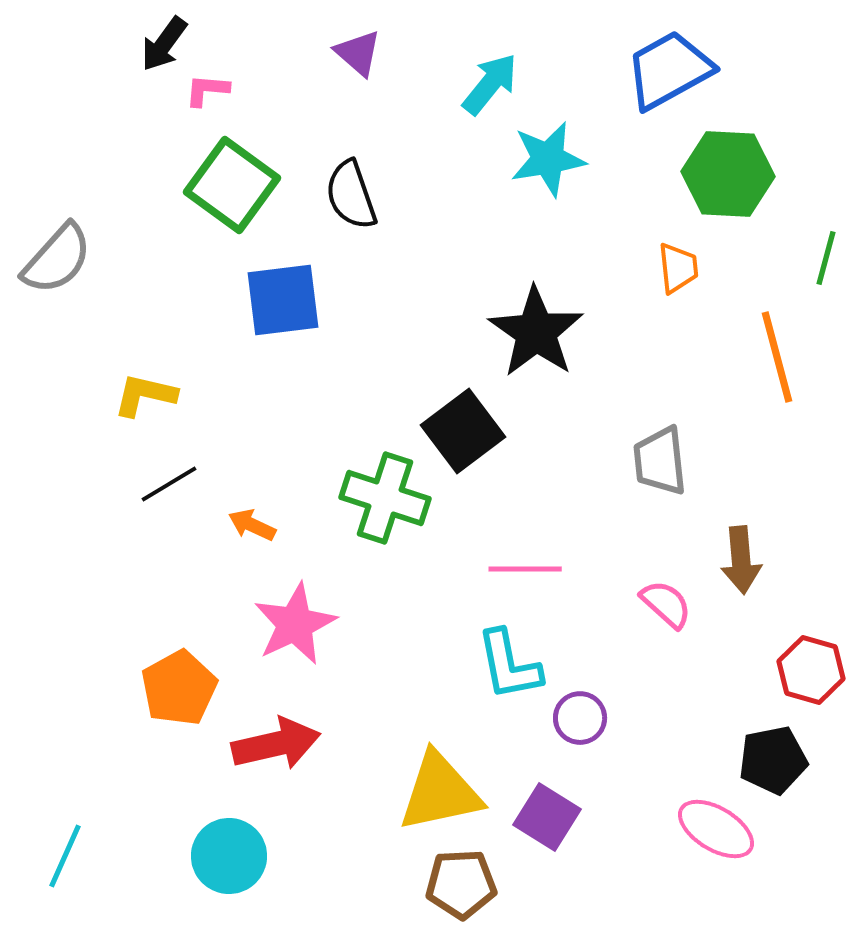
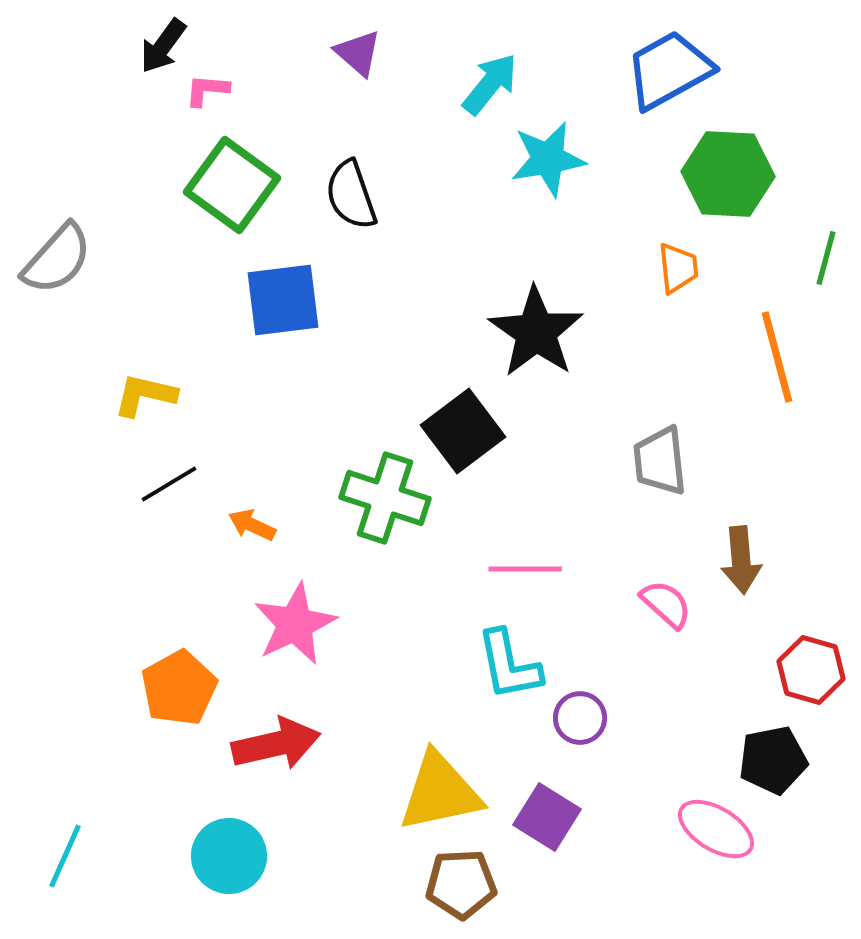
black arrow: moved 1 px left, 2 px down
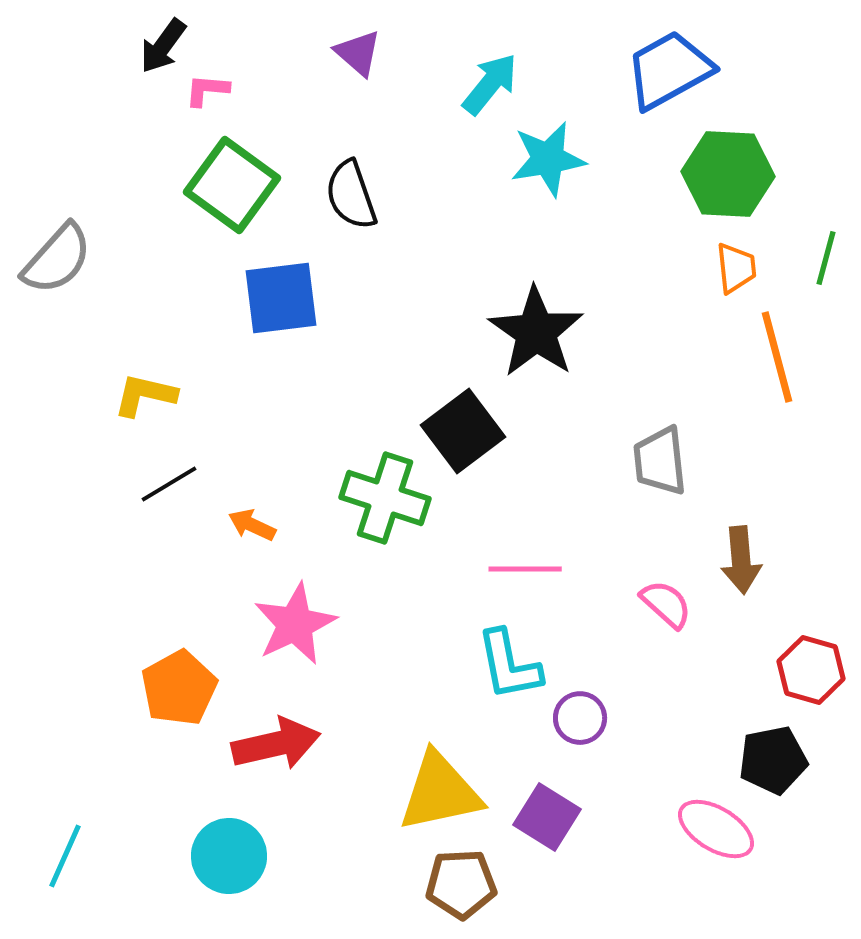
orange trapezoid: moved 58 px right
blue square: moved 2 px left, 2 px up
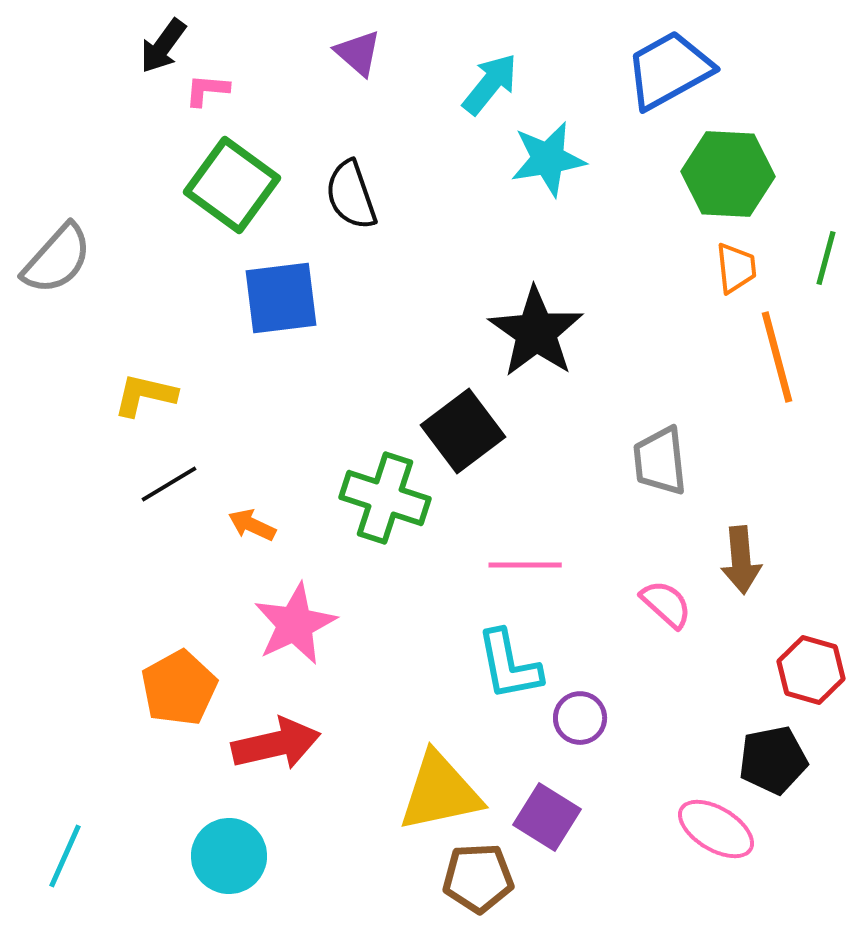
pink line: moved 4 px up
brown pentagon: moved 17 px right, 6 px up
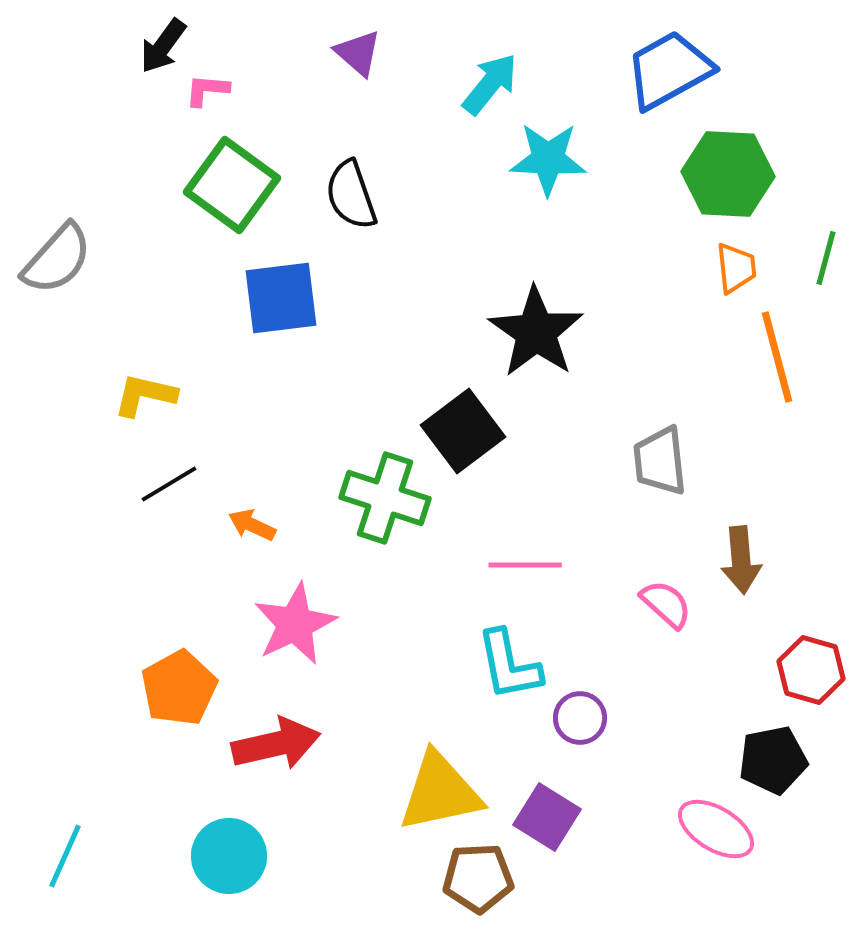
cyan star: rotated 12 degrees clockwise
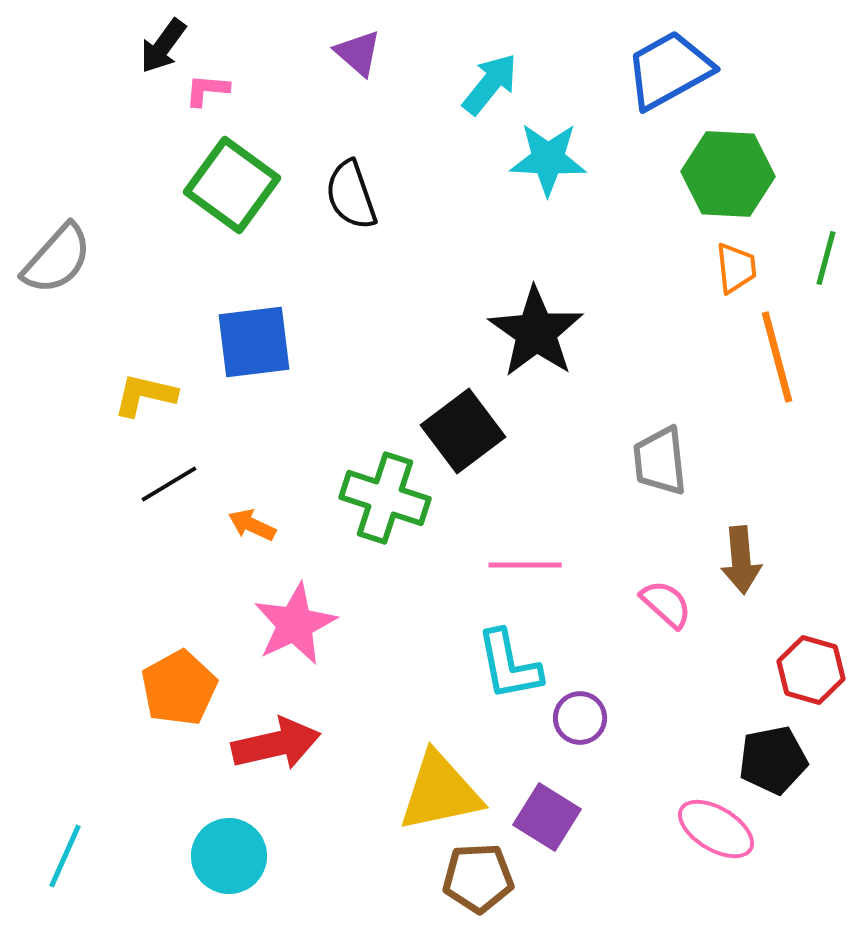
blue square: moved 27 px left, 44 px down
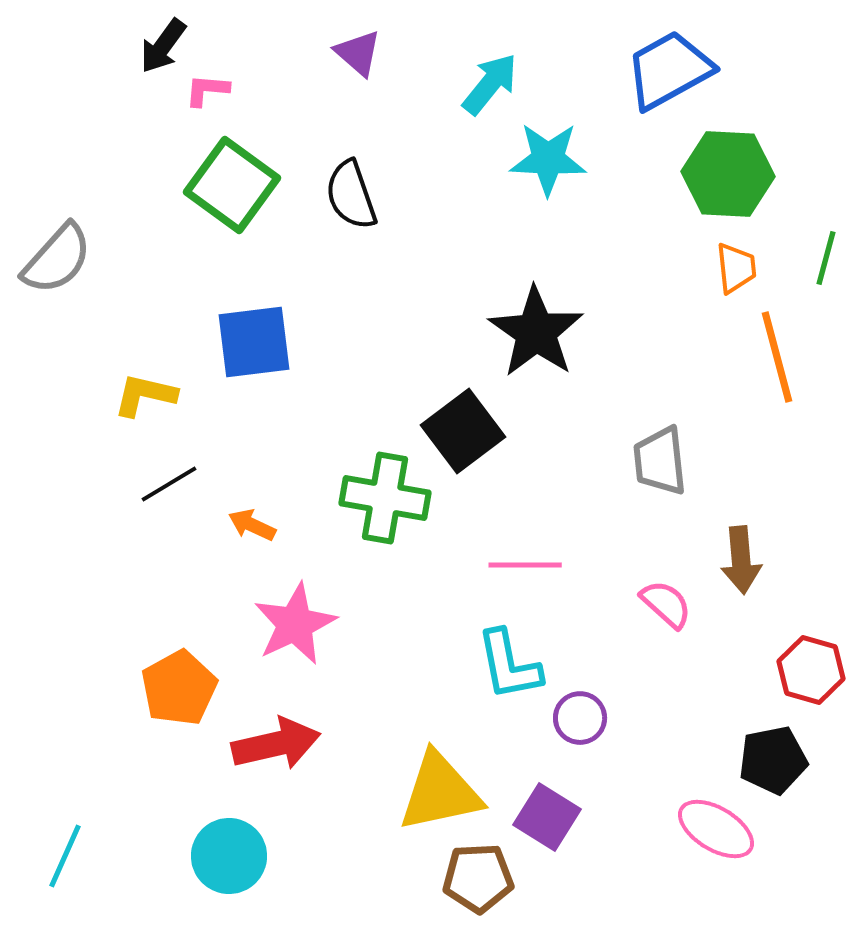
green cross: rotated 8 degrees counterclockwise
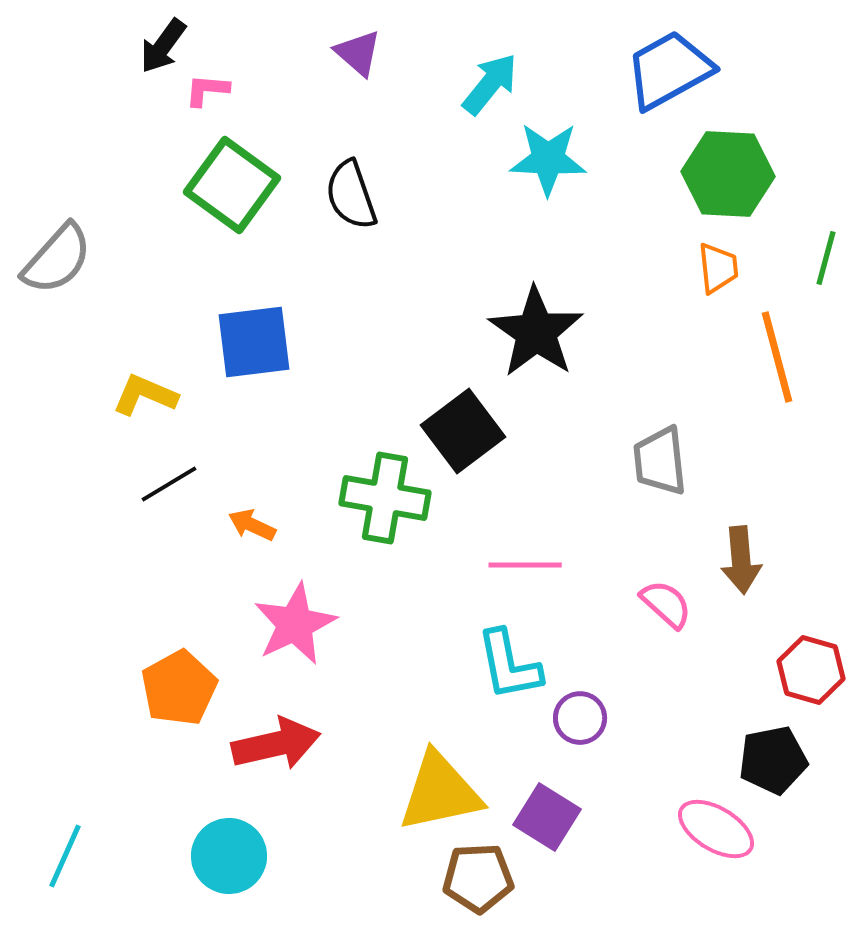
orange trapezoid: moved 18 px left
yellow L-shape: rotated 10 degrees clockwise
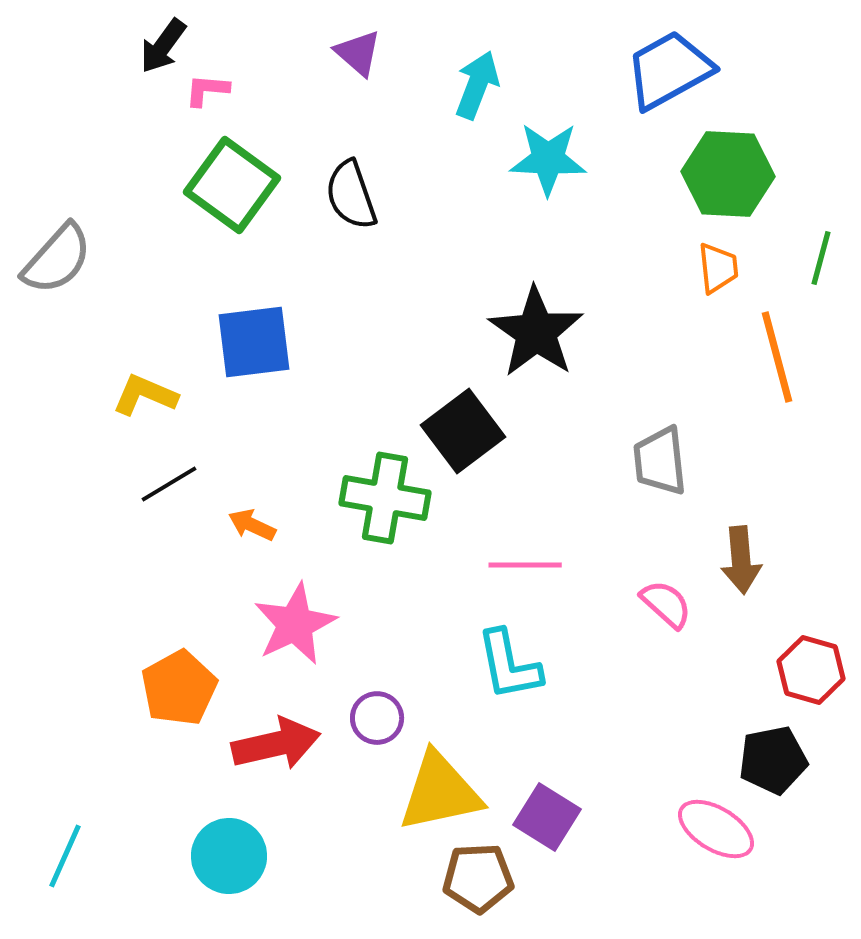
cyan arrow: moved 13 px left, 1 px down; rotated 18 degrees counterclockwise
green line: moved 5 px left
purple circle: moved 203 px left
